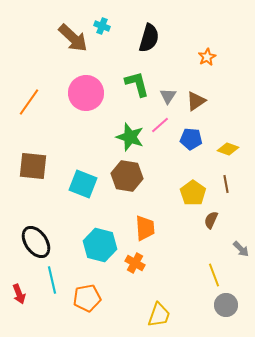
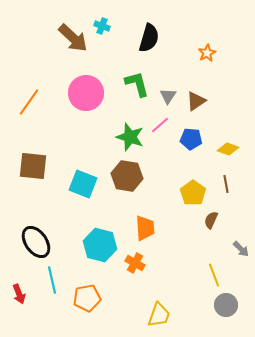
orange star: moved 4 px up
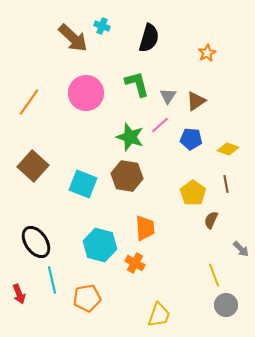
brown square: rotated 36 degrees clockwise
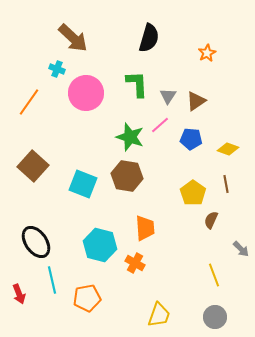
cyan cross: moved 45 px left, 43 px down
green L-shape: rotated 12 degrees clockwise
gray circle: moved 11 px left, 12 px down
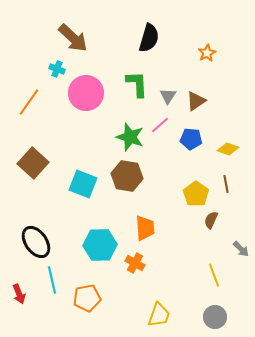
brown square: moved 3 px up
yellow pentagon: moved 3 px right, 1 px down
cyan hexagon: rotated 16 degrees counterclockwise
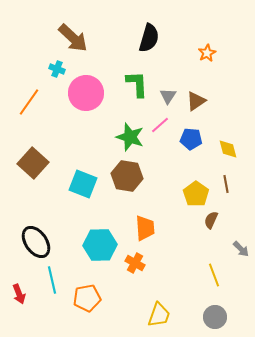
yellow diamond: rotated 55 degrees clockwise
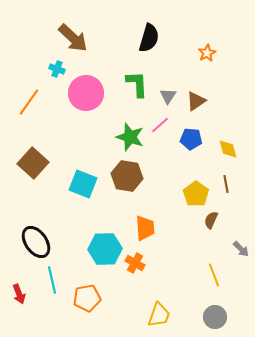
cyan hexagon: moved 5 px right, 4 px down
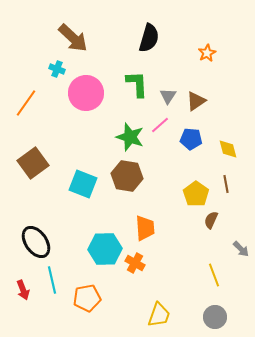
orange line: moved 3 px left, 1 px down
brown square: rotated 12 degrees clockwise
red arrow: moved 4 px right, 4 px up
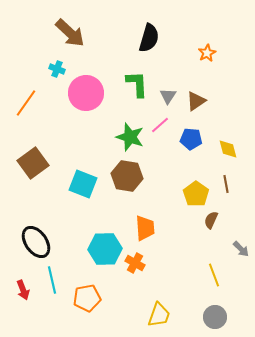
brown arrow: moved 3 px left, 5 px up
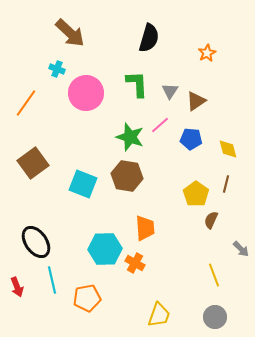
gray triangle: moved 2 px right, 5 px up
brown line: rotated 24 degrees clockwise
red arrow: moved 6 px left, 3 px up
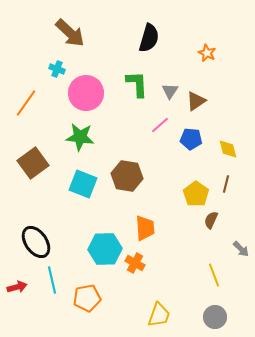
orange star: rotated 18 degrees counterclockwise
green star: moved 50 px left; rotated 12 degrees counterclockwise
red arrow: rotated 84 degrees counterclockwise
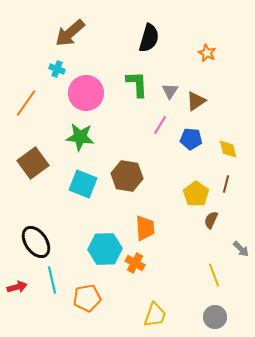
brown arrow: rotated 96 degrees clockwise
pink line: rotated 18 degrees counterclockwise
yellow trapezoid: moved 4 px left
